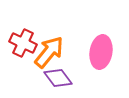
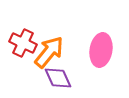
pink ellipse: moved 2 px up
purple diamond: rotated 12 degrees clockwise
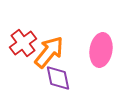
red cross: rotated 28 degrees clockwise
purple diamond: rotated 12 degrees clockwise
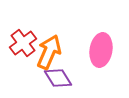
orange arrow: rotated 16 degrees counterclockwise
purple diamond: rotated 20 degrees counterclockwise
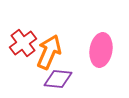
purple diamond: moved 1 px down; rotated 52 degrees counterclockwise
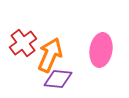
orange arrow: moved 1 px right, 3 px down
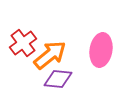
orange arrow: rotated 28 degrees clockwise
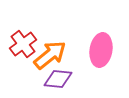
red cross: moved 1 px down
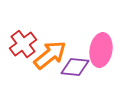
purple diamond: moved 17 px right, 12 px up
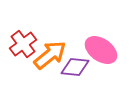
pink ellipse: rotated 64 degrees counterclockwise
